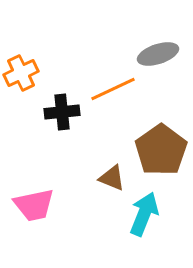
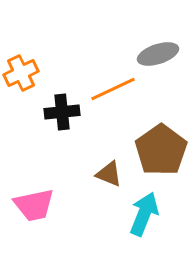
brown triangle: moved 3 px left, 4 px up
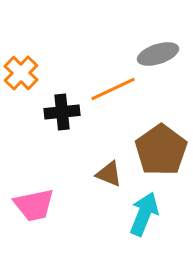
orange cross: rotated 20 degrees counterclockwise
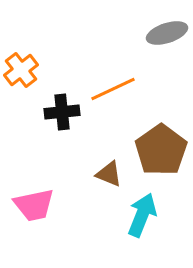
gray ellipse: moved 9 px right, 21 px up
orange cross: moved 3 px up; rotated 8 degrees clockwise
cyan arrow: moved 2 px left, 1 px down
